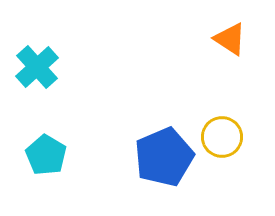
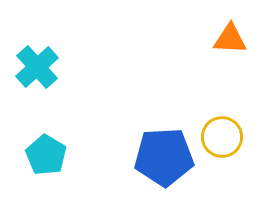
orange triangle: rotated 30 degrees counterclockwise
blue pentagon: rotated 20 degrees clockwise
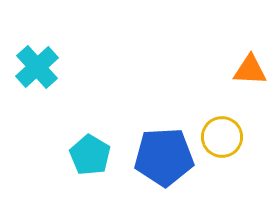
orange triangle: moved 20 px right, 31 px down
cyan pentagon: moved 44 px right
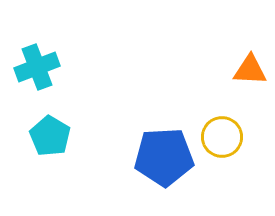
cyan cross: rotated 21 degrees clockwise
cyan pentagon: moved 40 px left, 19 px up
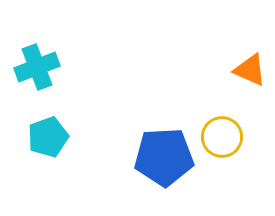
orange triangle: rotated 21 degrees clockwise
cyan pentagon: moved 2 px left, 1 px down; rotated 21 degrees clockwise
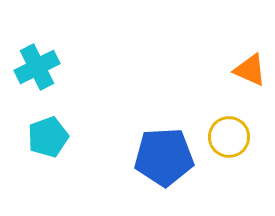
cyan cross: rotated 6 degrees counterclockwise
yellow circle: moved 7 px right
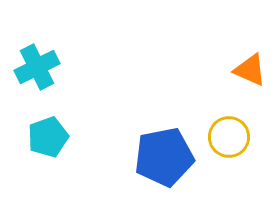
blue pentagon: rotated 8 degrees counterclockwise
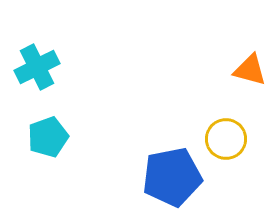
orange triangle: rotated 9 degrees counterclockwise
yellow circle: moved 3 px left, 2 px down
blue pentagon: moved 8 px right, 20 px down
